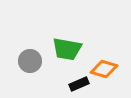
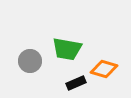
black rectangle: moved 3 px left, 1 px up
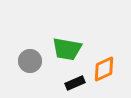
orange diamond: rotated 40 degrees counterclockwise
black rectangle: moved 1 px left
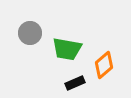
gray circle: moved 28 px up
orange diamond: moved 4 px up; rotated 16 degrees counterclockwise
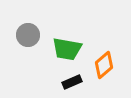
gray circle: moved 2 px left, 2 px down
black rectangle: moved 3 px left, 1 px up
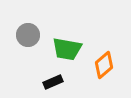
black rectangle: moved 19 px left
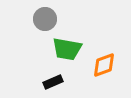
gray circle: moved 17 px right, 16 px up
orange diamond: rotated 20 degrees clockwise
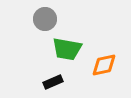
orange diamond: rotated 8 degrees clockwise
